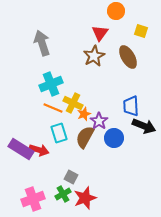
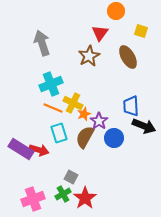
brown star: moved 5 px left
red star: rotated 15 degrees counterclockwise
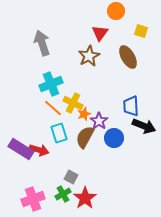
orange line: rotated 18 degrees clockwise
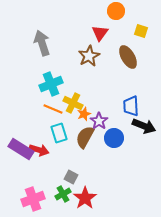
orange line: moved 1 px down; rotated 18 degrees counterclockwise
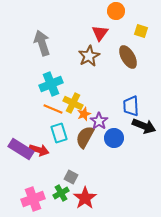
green cross: moved 2 px left, 1 px up
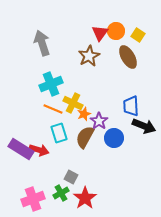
orange circle: moved 20 px down
yellow square: moved 3 px left, 4 px down; rotated 16 degrees clockwise
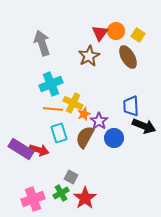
orange line: rotated 18 degrees counterclockwise
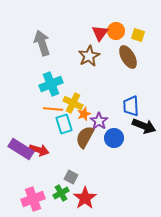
yellow square: rotated 16 degrees counterclockwise
cyan rectangle: moved 5 px right, 9 px up
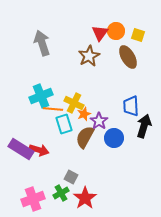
cyan cross: moved 10 px left, 12 px down
yellow cross: moved 1 px right
black arrow: rotated 95 degrees counterclockwise
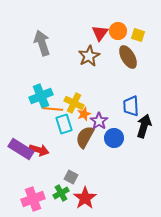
orange circle: moved 2 px right
